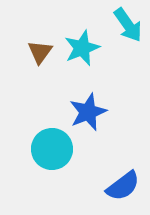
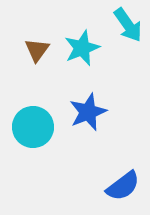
brown triangle: moved 3 px left, 2 px up
cyan circle: moved 19 px left, 22 px up
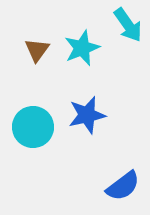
blue star: moved 1 px left, 3 px down; rotated 9 degrees clockwise
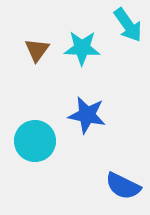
cyan star: rotated 24 degrees clockwise
blue star: rotated 24 degrees clockwise
cyan circle: moved 2 px right, 14 px down
blue semicircle: rotated 63 degrees clockwise
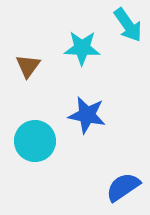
brown triangle: moved 9 px left, 16 px down
blue semicircle: moved 1 px down; rotated 120 degrees clockwise
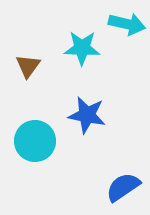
cyan arrow: moved 1 px left, 1 px up; rotated 42 degrees counterclockwise
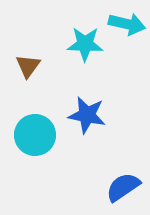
cyan star: moved 3 px right, 4 px up
cyan circle: moved 6 px up
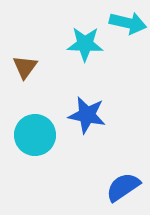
cyan arrow: moved 1 px right, 1 px up
brown triangle: moved 3 px left, 1 px down
